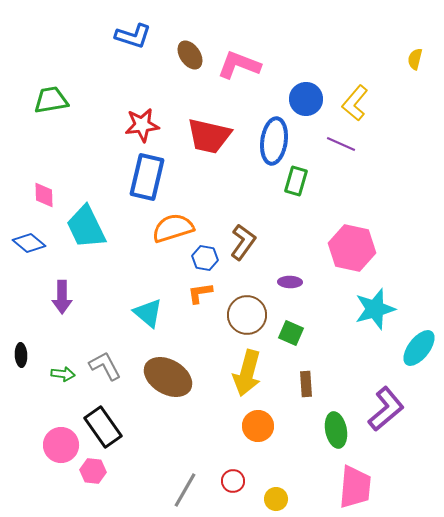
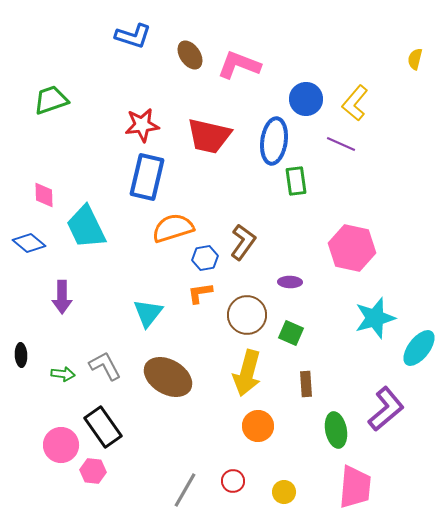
green trapezoid at (51, 100): rotated 9 degrees counterclockwise
green rectangle at (296, 181): rotated 24 degrees counterclockwise
blue hexagon at (205, 258): rotated 20 degrees counterclockwise
cyan star at (375, 309): moved 9 px down
cyan triangle at (148, 313): rotated 28 degrees clockwise
yellow circle at (276, 499): moved 8 px right, 7 px up
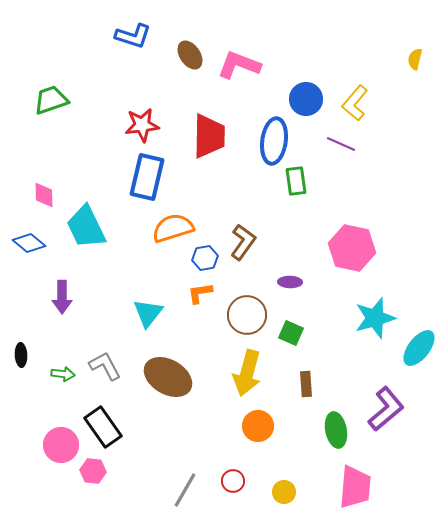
red trapezoid at (209, 136): rotated 102 degrees counterclockwise
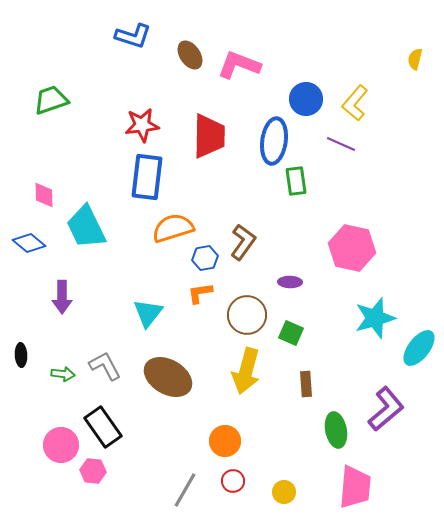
blue rectangle at (147, 177): rotated 6 degrees counterclockwise
yellow arrow at (247, 373): moved 1 px left, 2 px up
orange circle at (258, 426): moved 33 px left, 15 px down
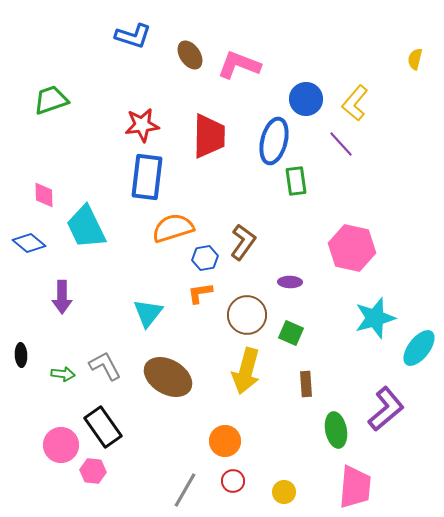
blue ellipse at (274, 141): rotated 6 degrees clockwise
purple line at (341, 144): rotated 24 degrees clockwise
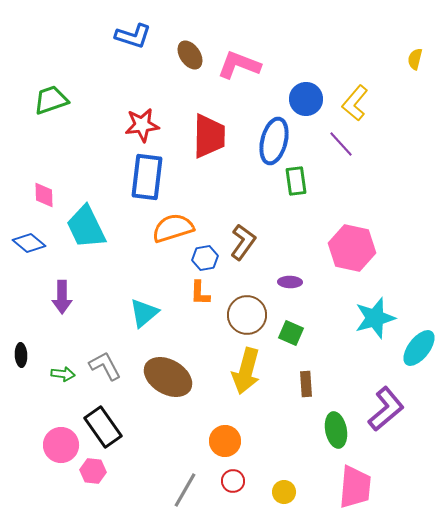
orange L-shape at (200, 293): rotated 80 degrees counterclockwise
cyan triangle at (148, 313): moved 4 px left; rotated 12 degrees clockwise
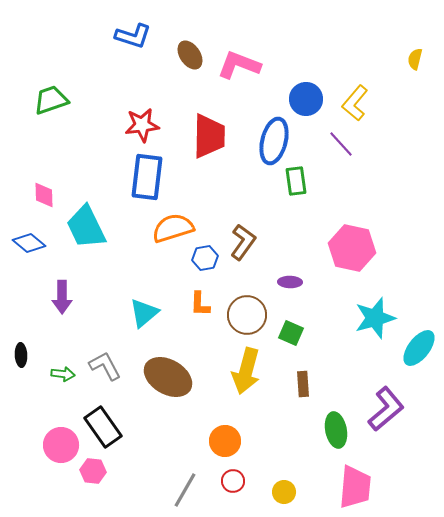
orange L-shape at (200, 293): moved 11 px down
brown rectangle at (306, 384): moved 3 px left
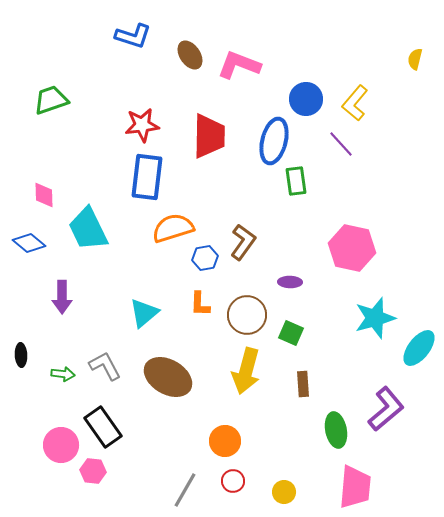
cyan trapezoid at (86, 227): moved 2 px right, 2 px down
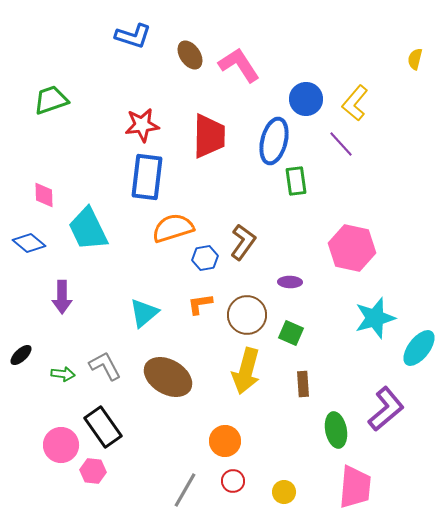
pink L-shape at (239, 65): rotated 36 degrees clockwise
orange L-shape at (200, 304): rotated 80 degrees clockwise
black ellipse at (21, 355): rotated 50 degrees clockwise
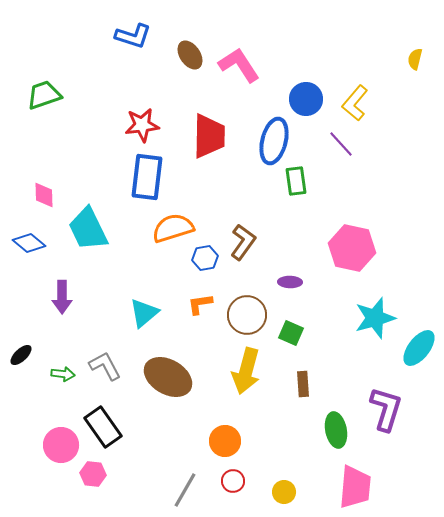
green trapezoid at (51, 100): moved 7 px left, 5 px up
purple L-shape at (386, 409): rotated 33 degrees counterclockwise
pink hexagon at (93, 471): moved 3 px down
